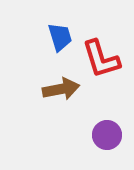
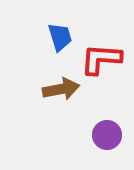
red L-shape: rotated 111 degrees clockwise
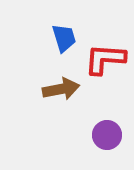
blue trapezoid: moved 4 px right, 1 px down
red L-shape: moved 4 px right
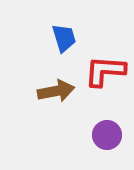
red L-shape: moved 12 px down
brown arrow: moved 5 px left, 2 px down
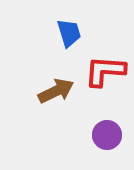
blue trapezoid: moved 5 px right, 5 px up
brown arrow: rotated 15 degrees counterclockwise
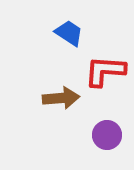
blue trapezoid: rotated 40 degrees counterclockwise
brown arrow: moved 5 px right, 7 px down; rotated 21 degrees clockwise
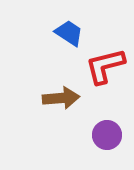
red L-shape: moved 5 px up; rotated 18 degrees counterclockwise
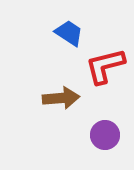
purple circle: moved 2 px left
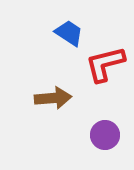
red L-shape: moved 2 px up
brown arrow: moved 8 px left
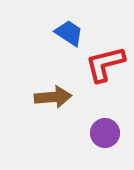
brown arrow: moved 1 px up
purple circle: moved 2 px up
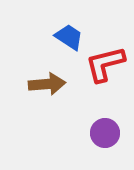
blue trapezoid: moved 4 px down
brown arrow: moved 6 px left, 13 px up
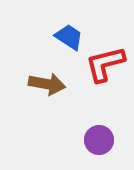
brown arrow: rotated 15 degrees clockwise
purple circle: moved 6 px left, 7 px down
